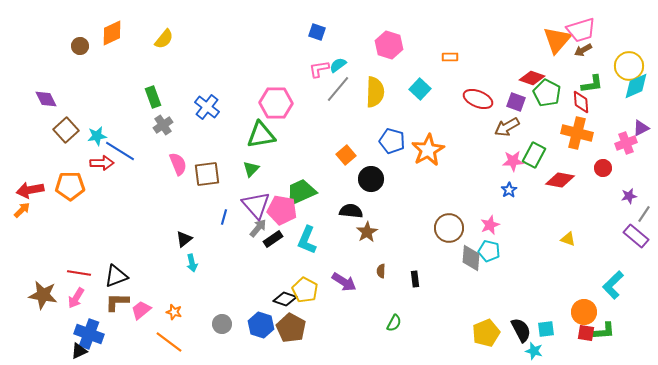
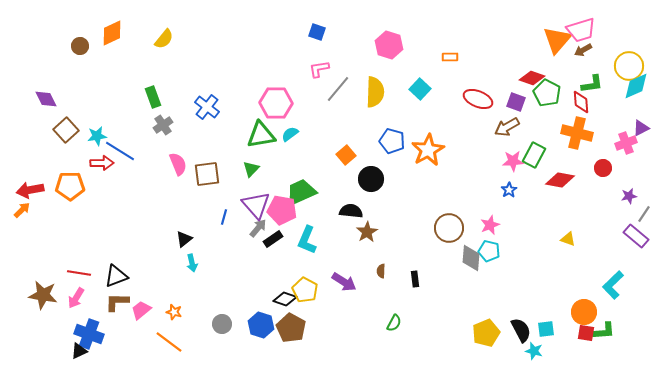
cyan semicircle at (338, 65): moved 48 px left, 69 px down
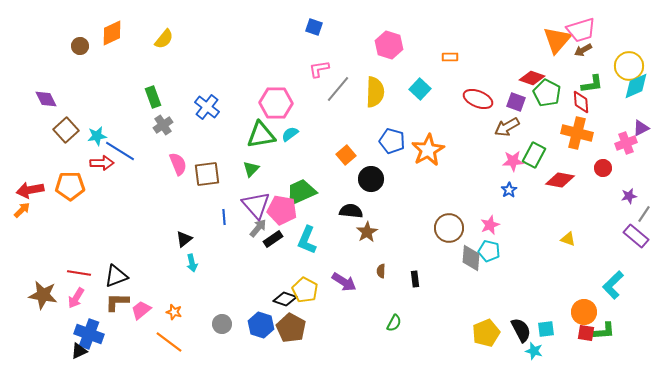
blue square at (317, 32): moved 3 px left, 5 px up
blue line at (224, 217): rotated 21 degrees counterclockwise
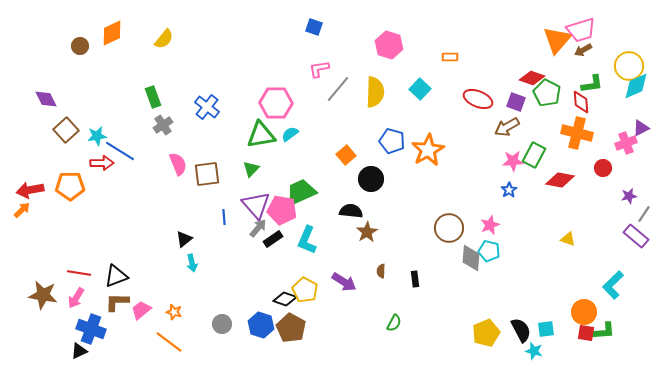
blue cross at (89, 334): moved 2 px right, 5 px up
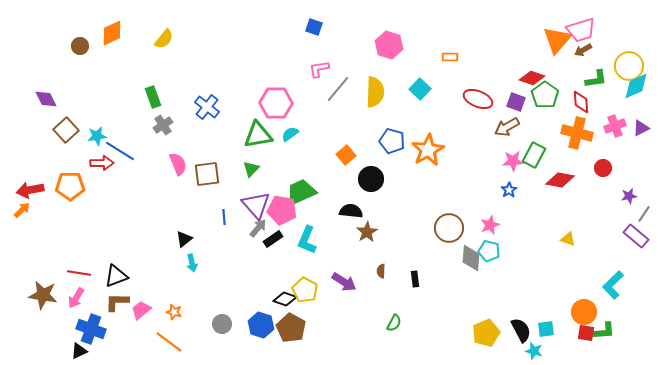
green L-shape at (592, 84): moved 4 px right, 5 px up
green pentagon at (547, 93): moved 2 px left, 2 px down; rotated 8 degrees clockwise
green triangle at (261, 135): moved 3 px left
pink cross at (626, 143): moved 11 px left, 17 px up
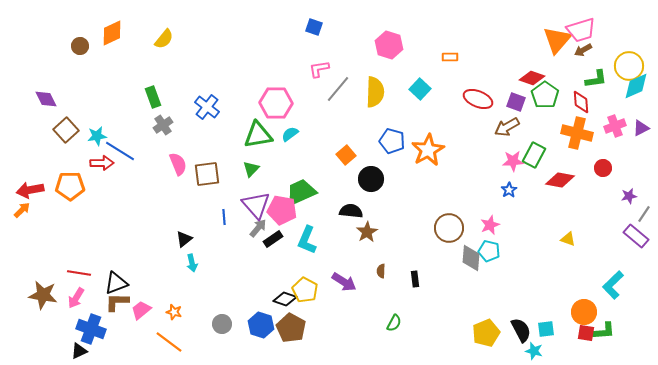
black triangle at (116, 276): moved 7 px down
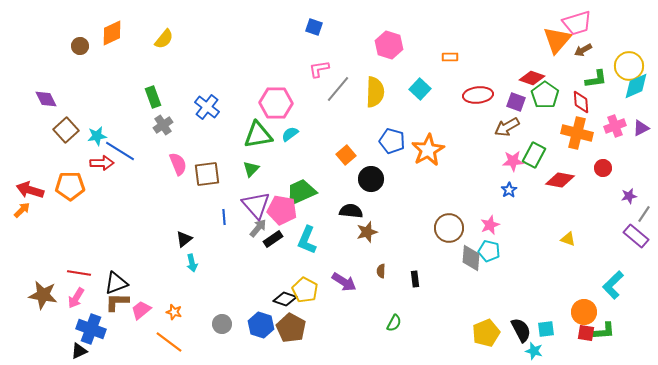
pink trapezoid at (581, 30): moved 4 px left, 7 px up
red ellipse at (478, 99): moved 4 px up; rotated 28 degrees counterclockwise
red arrow at (30, 190): rotated 28 degrees clockwise
brown star at (367, 232): rotated 15 degrees clockwise
